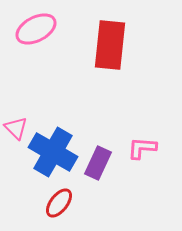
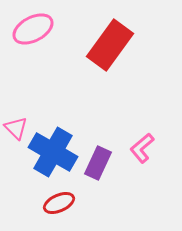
pink ellipse: moved 3 px left
red rectangle: rotated 30 degrees clockwise
pink L-shape: rotated 44 degrees counterclockwise
red ellipse: rotated 28 degrees clockwise
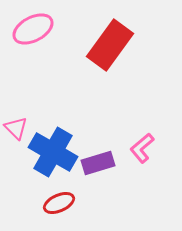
purple rectangle: rotated 48 degrees clockwise
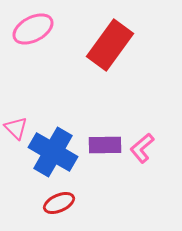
purple rectangle: moved 7 px right, 18 px up; rotated 16 degrees clockwise
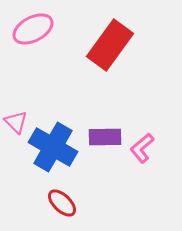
pink triangle: moved 6 px up
purple rectangle: moved 8 px up
blue cross: moved 5 px up
red ellipse: moved 3 px right; rotated 68 degrees clockwise
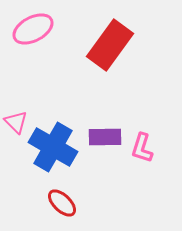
pink L-shape: rotated 32 degrees counterclockwise
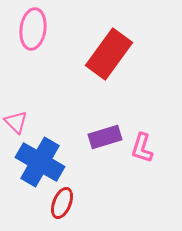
pink ellipse: rotated 54 degrees counterclockwise
red rectangle: moved 1 px left, 9 px down
purple rectangle: rotated 16 degrees counterclockwise
blue cross: moved 13 px left, 15 px down
red ellipse: rotated 68 degrees clockwise
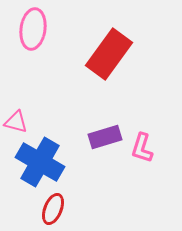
pink triangle: rotated 30 degrees counterclockwise
red ellipse: moved 9 px left, 6 px down
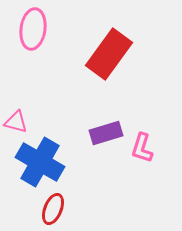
purple rectangle: moved 1 px right, 4 px up
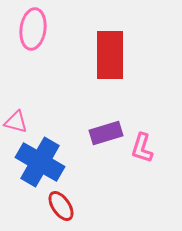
red rectangle: moved 1 px right, 1 px down; rotated 36 degrees counterclockwise
red ellipse: moved 8 px right, 3 px up; rotated 56 degrees counterclockwise
